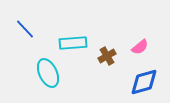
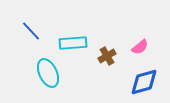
blue line: moved 6 px right, 2 px down
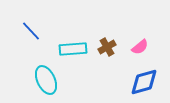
cyan rectangle: moved 6 px down
brown cross: moved 9 px up
cyan ellipse: moved 2 px left, 7 px down
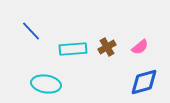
cyan ellipse: moved 4 px down; rotated 56 degrees counterclockwise
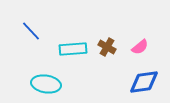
brown cross: rotated 30 degrees counterclockwise
blue diamond: rotated 8 degrees clockwise
